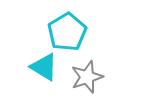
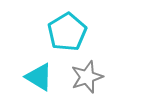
cyan triangle: moved 5 px left, 10 px down
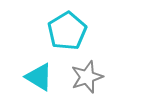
cyan pentagon: moved 1 px up
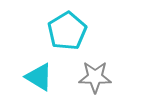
gray star: moved 8 px right; rotated 20 degrees clockwise
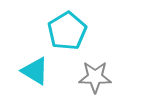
cyan triangle: moved 4 px left, 6 px up
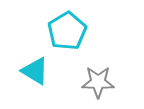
gray star: moved 3 px right, 5 px down
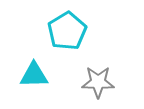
cyan triangle: moved 1 px left, 4 px down; rotated 32 degrees counterclockwise
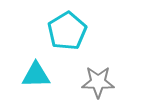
cyan triangle: moved 2 px right
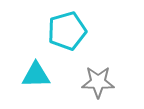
cyan pentagon: rotated 15 degrees clockwise
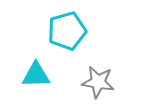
gray star: rotated 8 degrees clockwise
